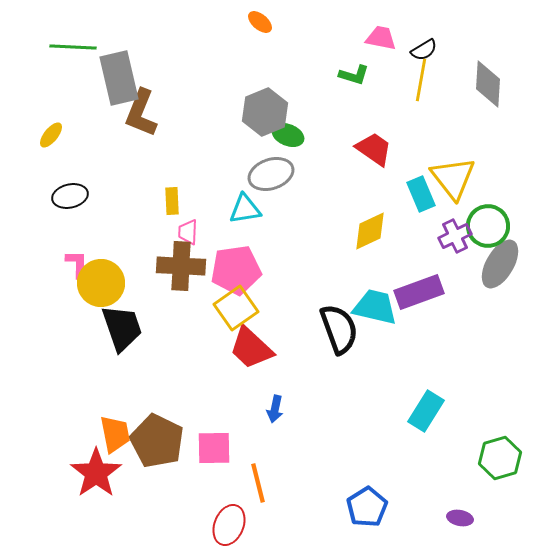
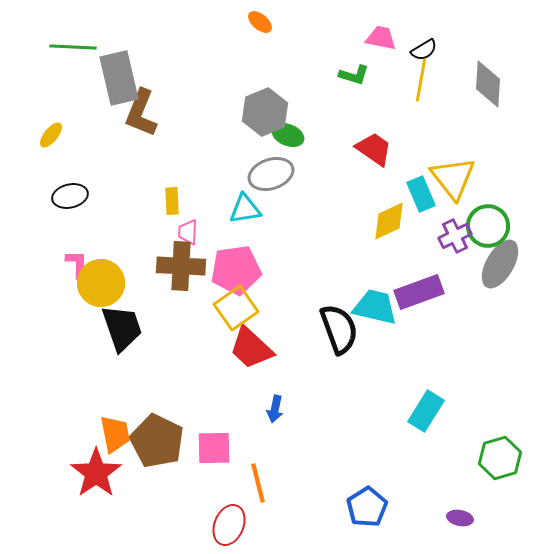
yellow diamond at (370, 231): moved 19 px right, 10 px up
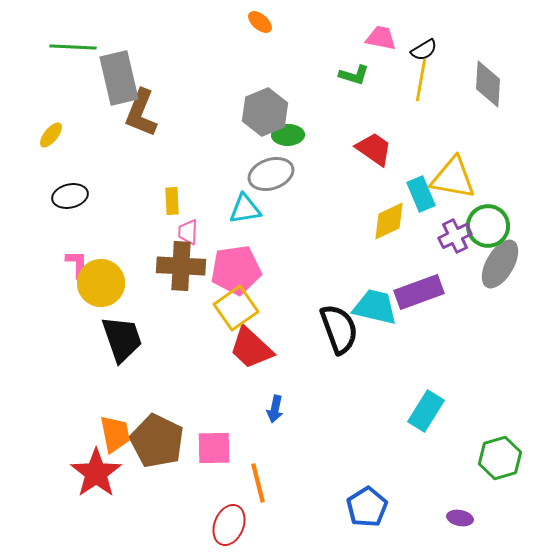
green ellipse at (288, 135): rotated 24 degrees counterclockwise
yellow triangle at (453, 178): rotated 42 degrees counterclockwise
black trapezoid at (122, 328): moved 11 px down
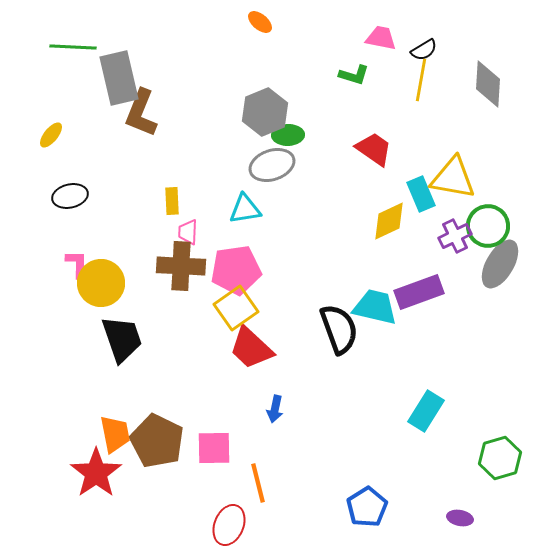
gray ellipse at (271, 174): moved 1 px right, 9 px up
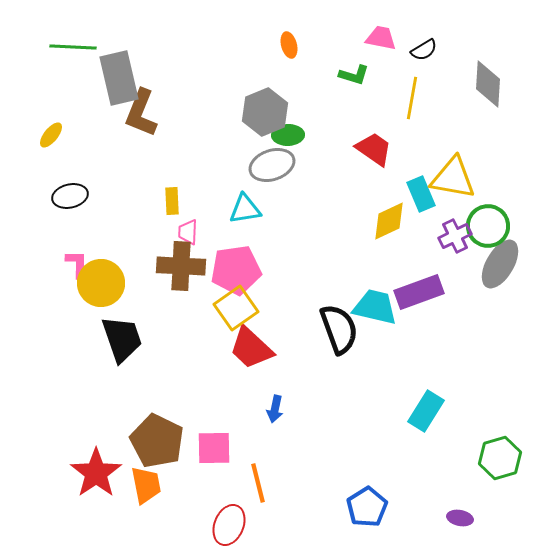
orange ellipse at (260, 22): moved 29 px right, 23 px down; rotated 35 degrees clockwise
yellow line at (421, 80): moved 9 px left, 18 px down
orange trapezoid at (115, 434): moved 31 px right, 51 px down
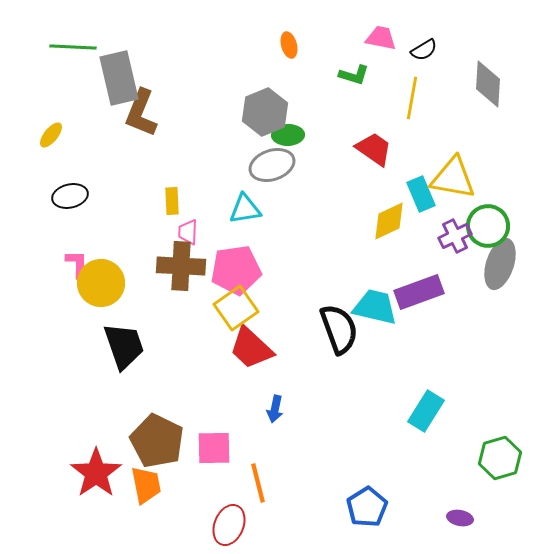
gray ellipse at (500, 264): rotated 12 degrees counterclockwise
black trapezoid at (122, 339): moved 2 px right, 7 px down
